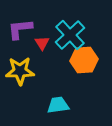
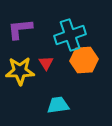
cyan cross: rotated 24 degrees clockwise
red triangle: moved 4 px right, 20 px down
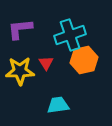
orange hexagon: rotated 8 degrees counterclockwise
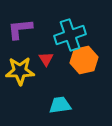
red triangle: moved 4 px up
cyan trapezoid: moved 2 px right
